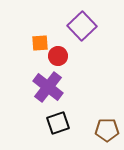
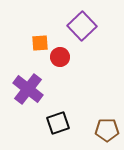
red circle: moved 2 px right, 1 px down
purple cross: moved 20 px left, 2 px down
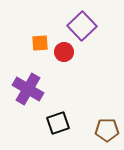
red circle: moved 4 px right, 5 px up
purple cross: rotated 8 degrees counterclockwise
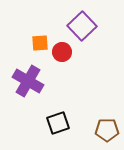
red circle: moved 2 px left
purple cross: moved 8 px up
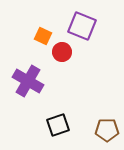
purple square: rotated 24 degrees counterclockwise
orange square: moved 3 px right, 7 px up; rotated 30 degrees clockwise
black square: moved 2 px down
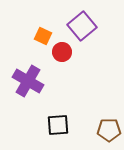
purple square: rotated 28 degrees clockwise
black square: rotated 15 degrees clockwise
brown pentagon: moved 2 px right
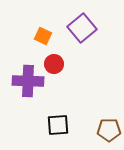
purple square: moved 2 px down
red circle: moved 8 px left, 12 px down
purple cross: rotated 28 degrees counterclockwise
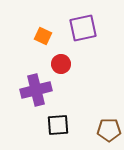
purple square: moved 1 px right; rotated 28 degrees clockwise
red circle: moved 7 px right
purple cross: moved 8 px right, 9 px down; rotated 16 degrees counterclockwise
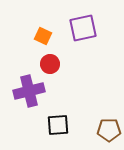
red circle: moved 11 px left
purple cross: moved 7 px left, 1 px down
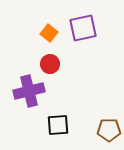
orange square: moved 6 px right, 3 px up; rotated 12 degrees clockwise
